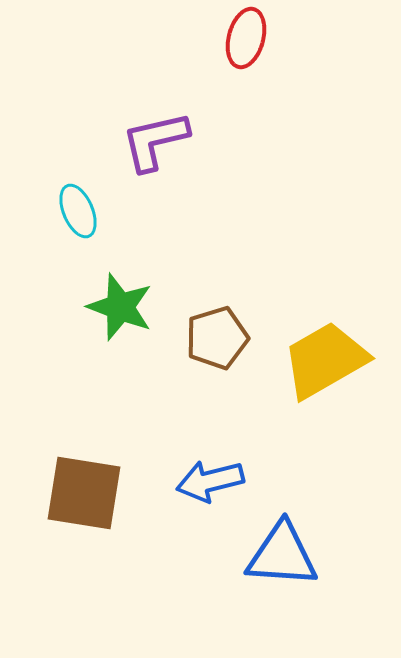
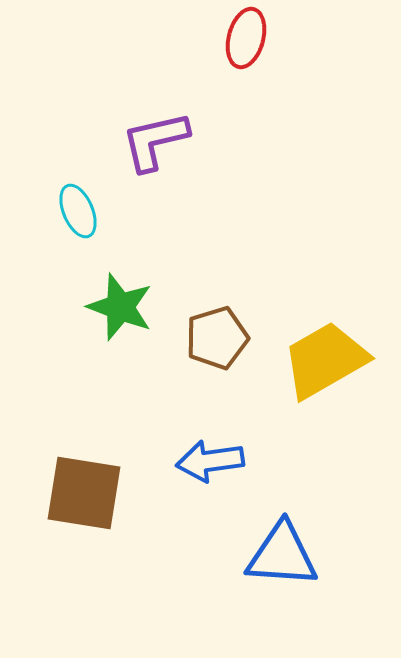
blue arrow: moved 20 px up; rotated 6 degrees clockwise
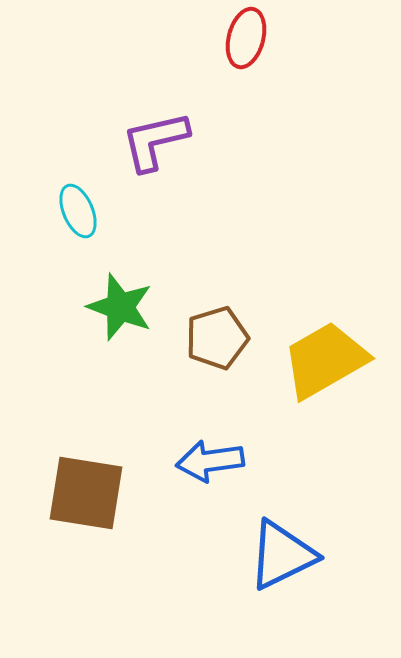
brown square: moved 2 px right
blue triangle: rotated 30 degrees counterclockwise
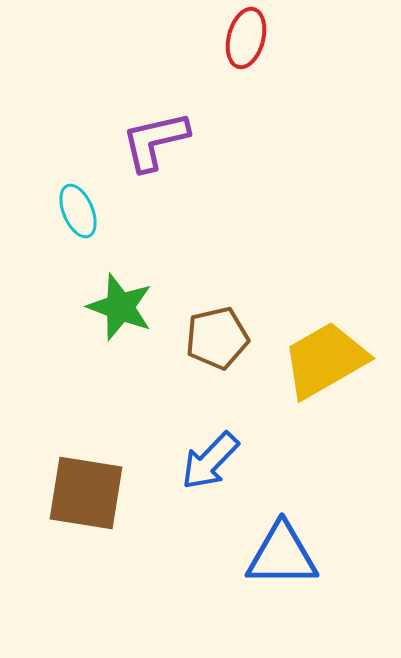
brown pentagon: rotated 4 degrees clockwise
blue arrow: rotated 38 degrees counterclockwise
blue triangle: rotated 26 degrees clockwise
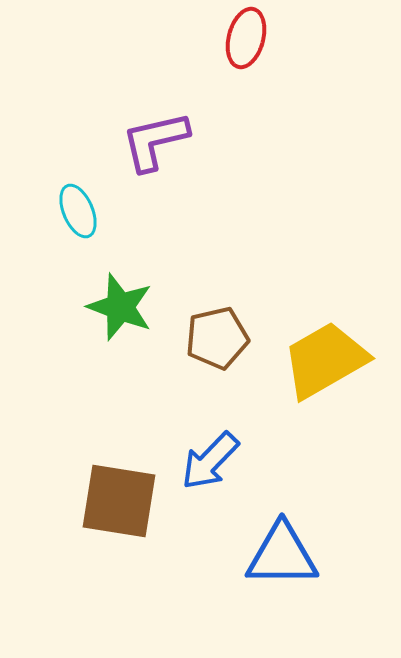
brown square: moved 33 px right, 8 px down
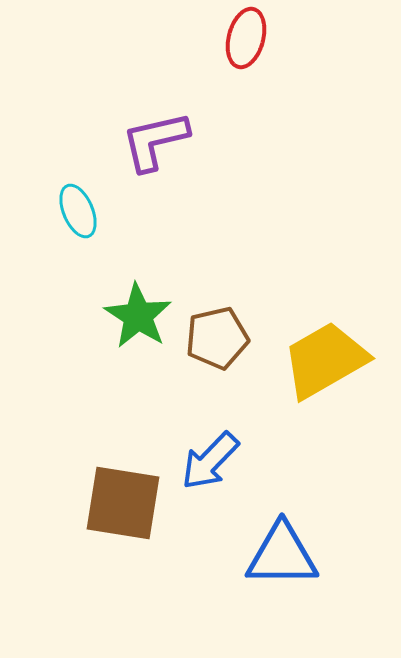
green star: moved 18 px right, 9 px down; rotated 12 degrees clockwise
brown square: moved 4 px right, 2 px down
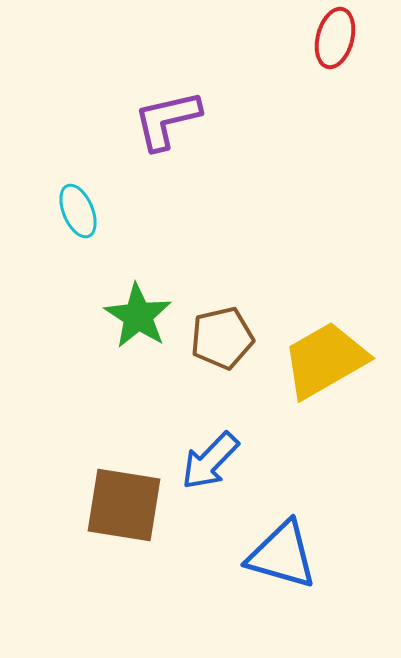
red ellipse: moved 89 px right
purple L-shape: moved 12 px right, 21 px up
brown pentagon: moved 5 px right
brown square: moved 1 px right, 2 px down
blue triangle: rotated 16 degrees clockwise
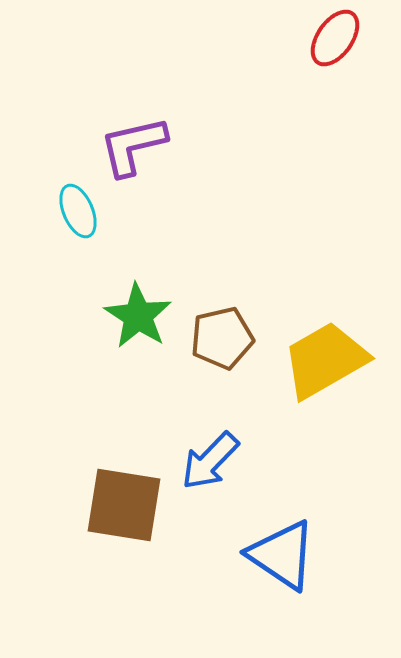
red ellipse: rotated 20 degrees clockwise
purple L-shape: moved 34 px left, 26 px down
blue triangle: rotated 18 degrees clockwise
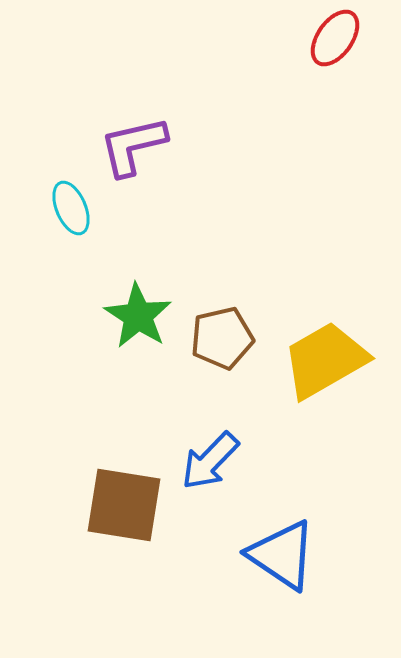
cyan ellipse: moved 7 px left, 3 px up
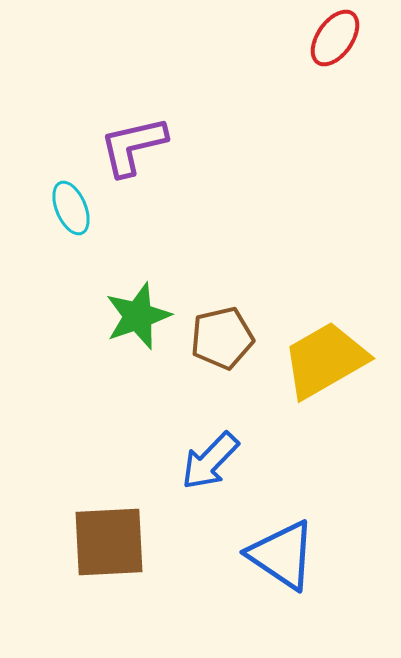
green star: rotated 20 degrees clockwise
brown square: moved 15 px left, 37 px down; rotated 12 degrees counterclockwise
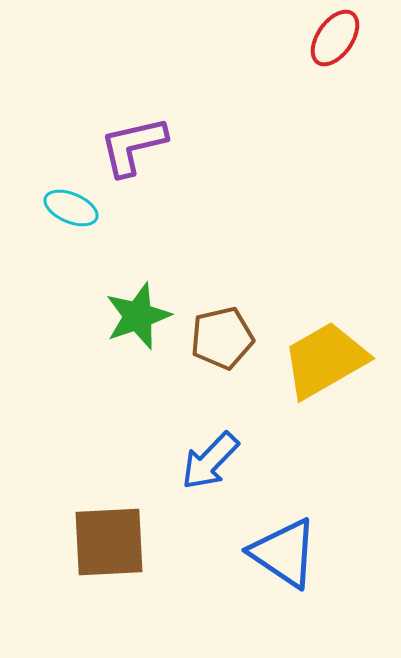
cyan ellipse: rotated 44 degrees counterclockwise
blue triangle: moved 2 px right, 2 px up
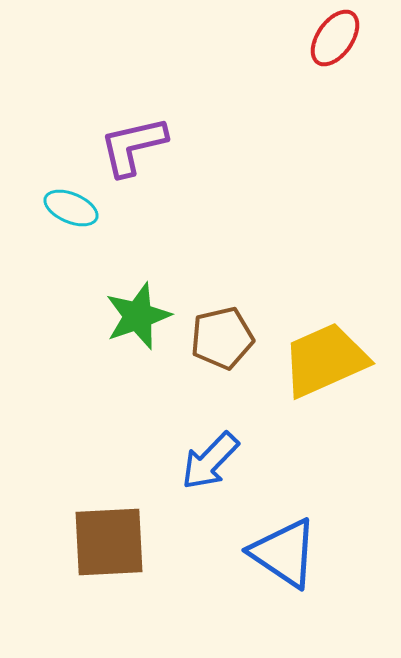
yellow trapezoid: rotated 6 degrees clockwise
